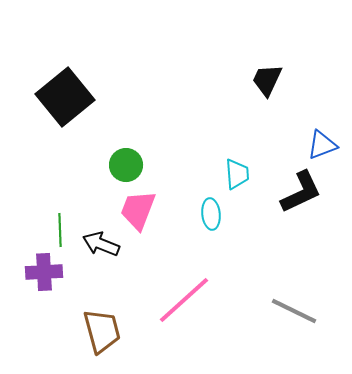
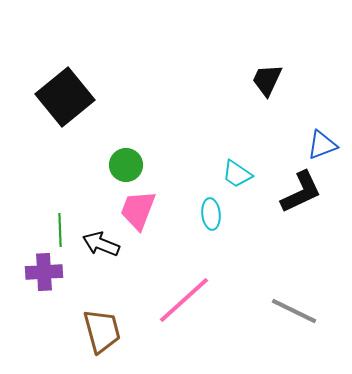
cyan trapezoid: rotated 128 degrees clockwise
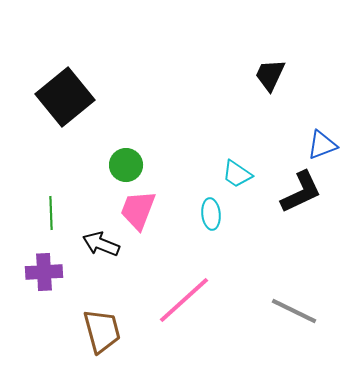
black trapezoid: moved 3 px right, 5 px up
green line: moved 9 px left, 17 px up
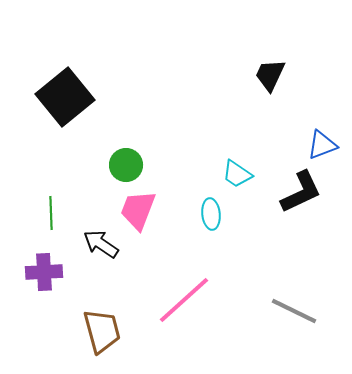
black arrow: rotated 12 degrees clockwise
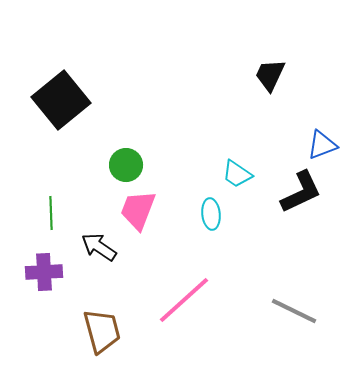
black square: moved 4 px left, 3 px down
black arrow: moved 2 px left, 3 px down
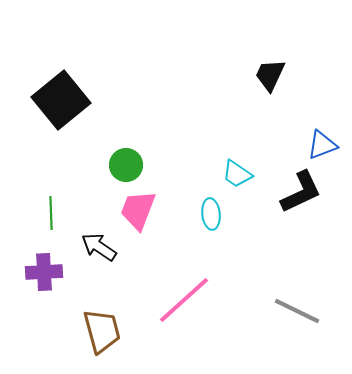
gray line: moved 3 px right
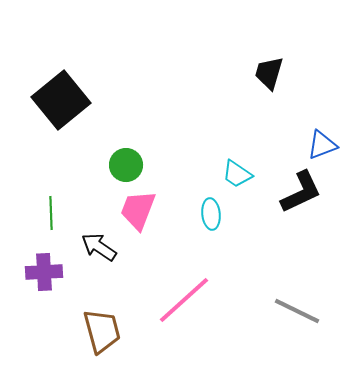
black trapezoid: moved 1 px left, 2 px up; rotated 9 degrees counterclockwise
